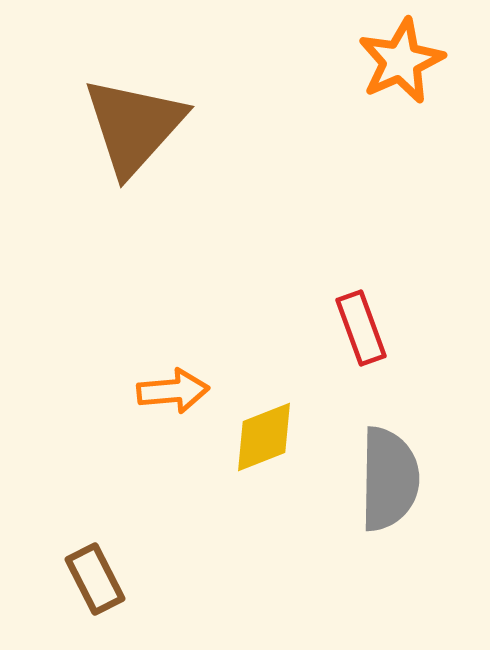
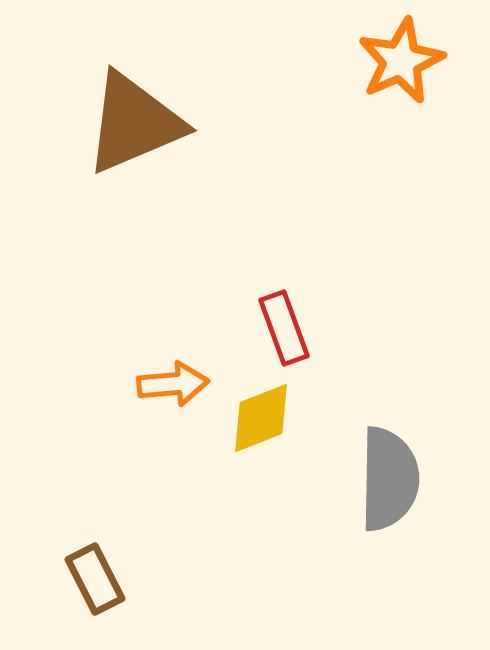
brown triangle: moved 3 px up; rotated 25 degrees clockwise
red rectangle: moved 77 px left
orange arrow: moved 7 px up
yellow diamond: moved 3 px left, 19 px up
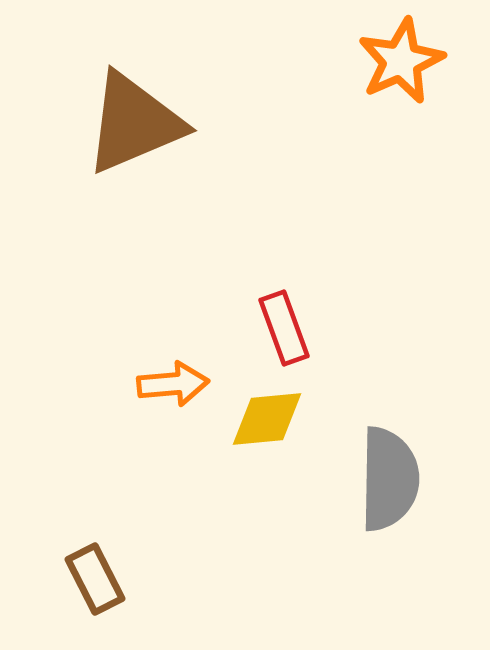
yellow diamond: moved 6 px right, 1 px down; rotated 16 degrees clockwise
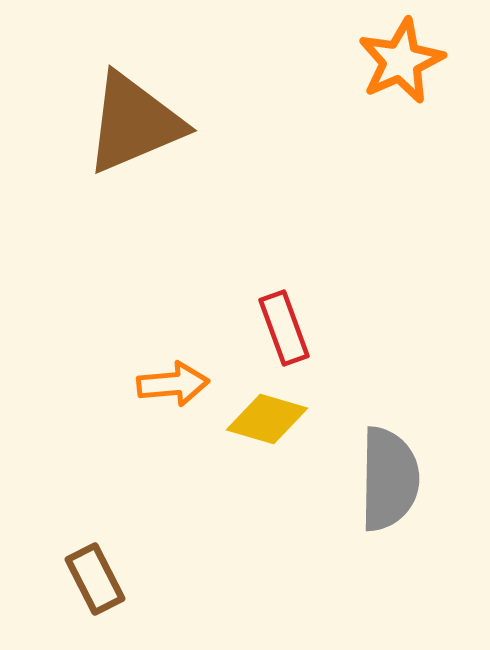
yellow diamond: rotated 22 degrees clockwise
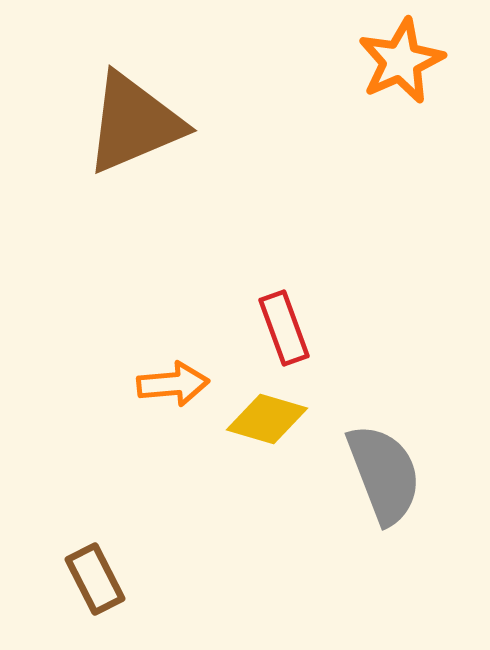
gray semicircle: moved 5 px left, 5 px up; rotated 22 degrees counterclockwise
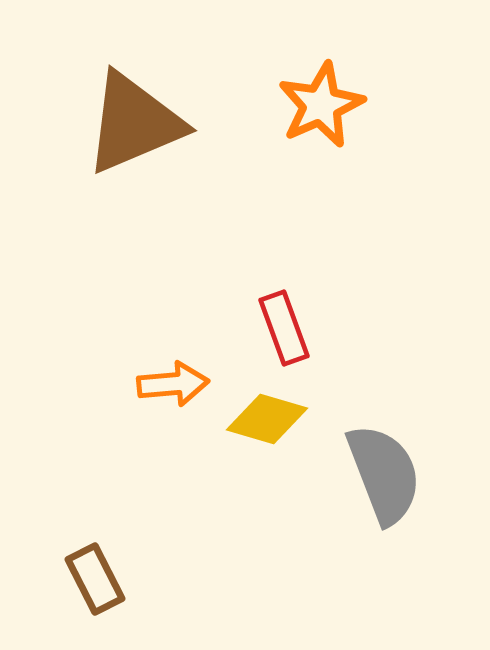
orange star: moved 80 px left, 44 px down
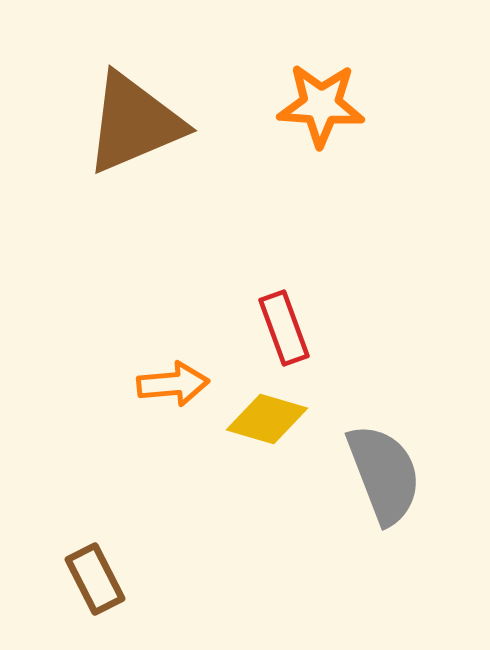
orange star: rotated 28 degrees clockwise
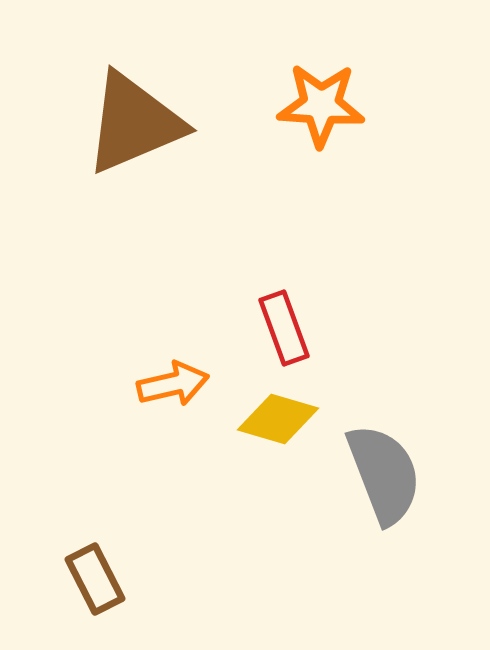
orange arrow: rotated 8 degrees counterclockwise
yellow diamond: moved 11 px right
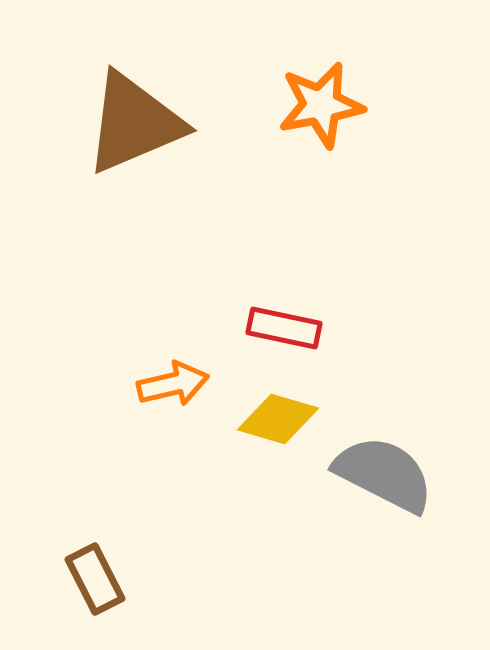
orange star: rotated 14 degrees counterclockwise
red rectangle: rotated 58 degrees counterclockwise
gray semicircle: rotated 42 degrees counterclockwise
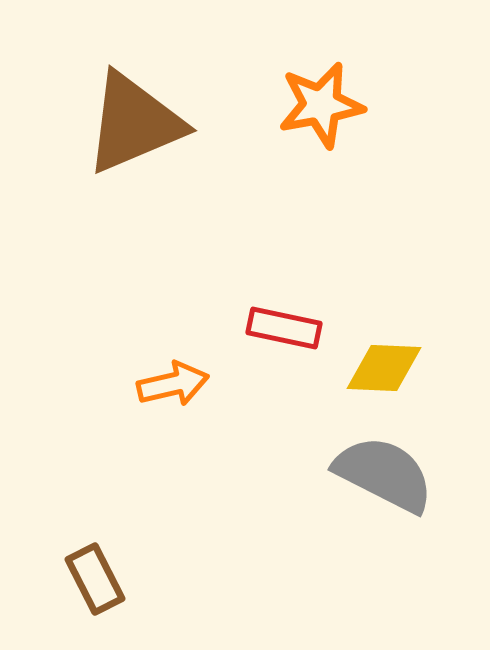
yellow diamond: moved 106 px right, 51 px up; rotated 14 degrees counterclockwise
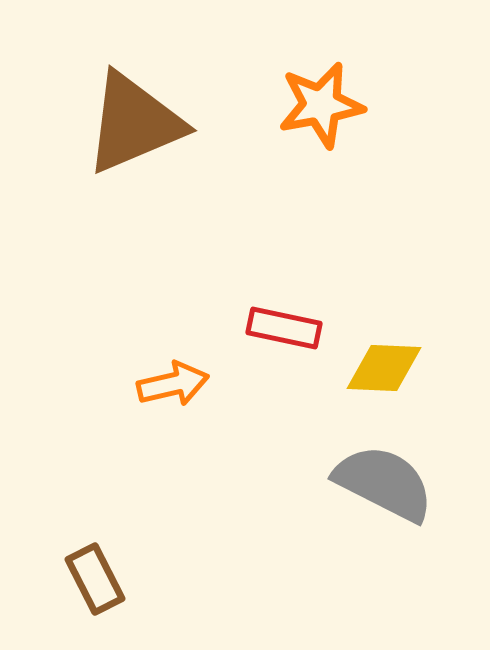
gray semicircle: moved 9 px down
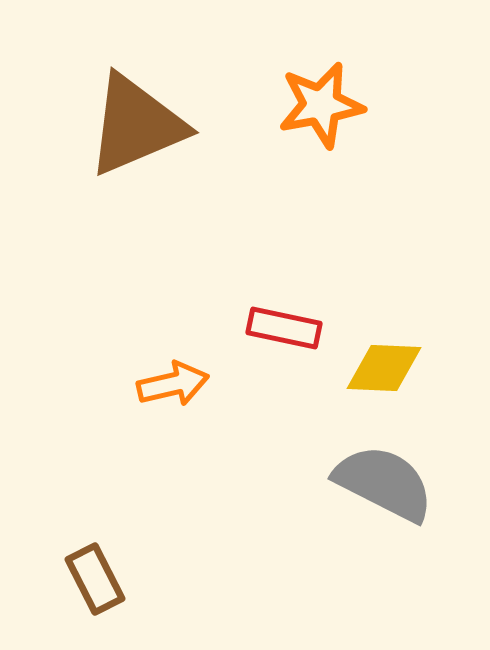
brown triangle: moved 2 px right, 2 px down
